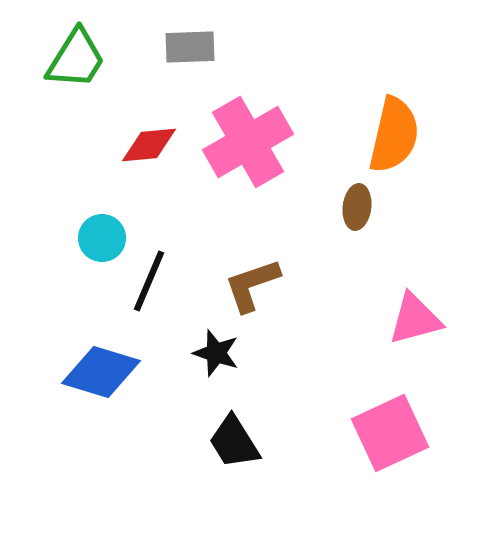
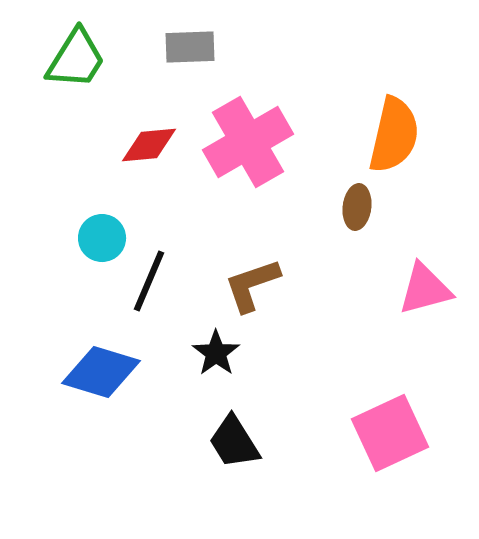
pink triangle: moved 10 px right, 30 px up
black star: rotated 18 degrees clockwise
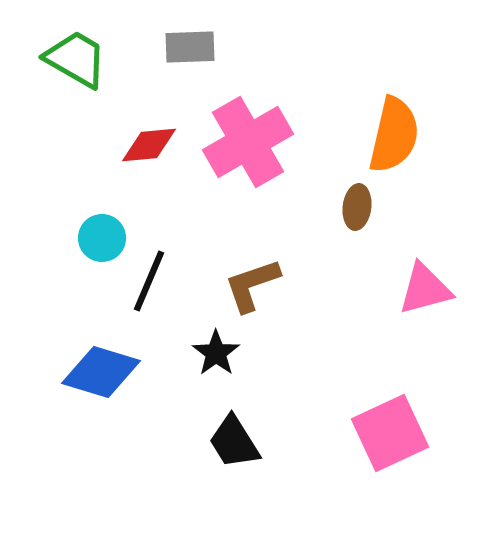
green trapezoid: rotated 92 degrees counterclockwise
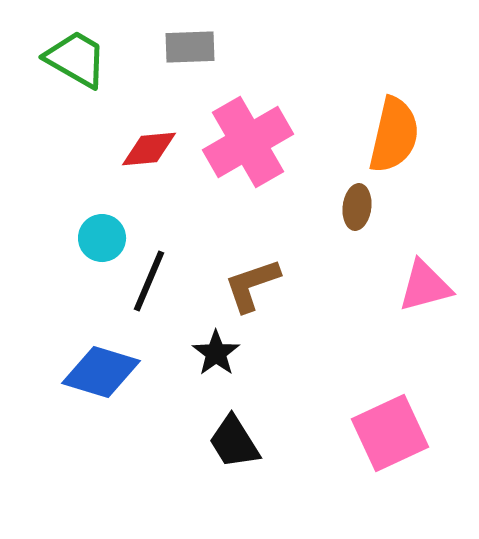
red diamond: moved 4 px down
pink triangle: moved 3 px up
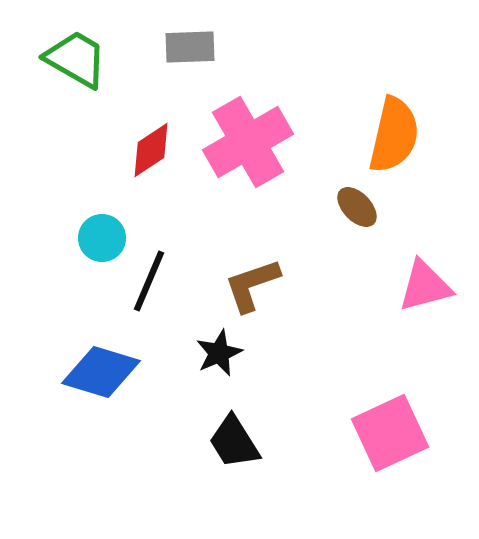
red diamond: moved 2 px right, 1 px down; rotated 28 degrees counterclockwise
brown ellipse: rotated 51 degrees counterclockwise
black star: moved 3 px right; rotated 12 degrees clockwise
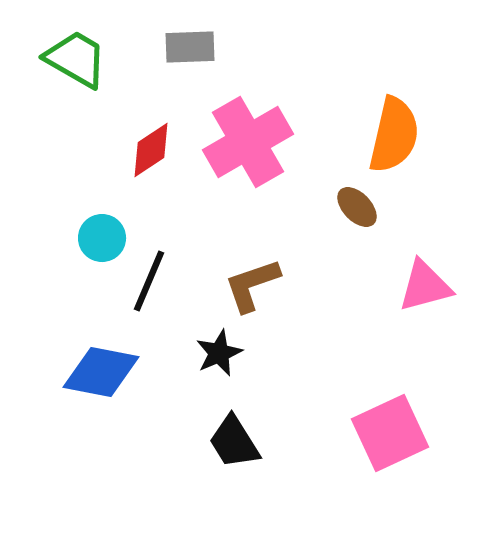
blue diamond: rotated 6 degrees counterclockwise
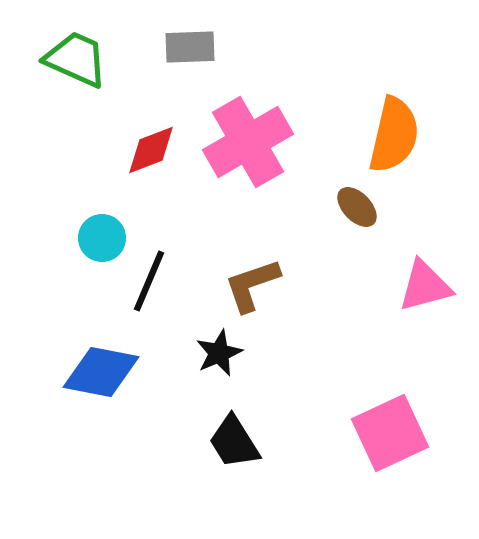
green trapezoid: rotated 6 degrees counterclockwise
red diamond: rotated 12 degrees clockwise
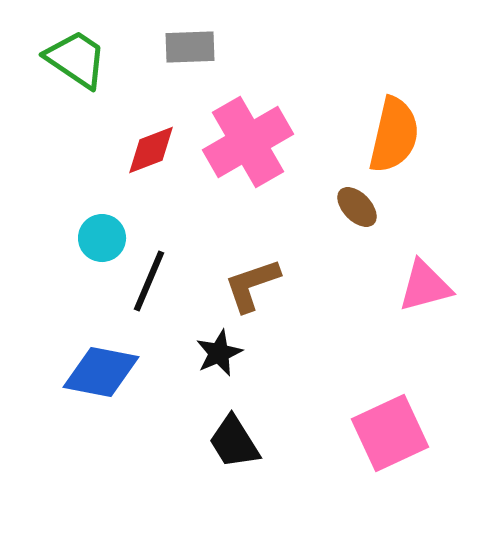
green trapezoid: rotated 10 degrees clockwise
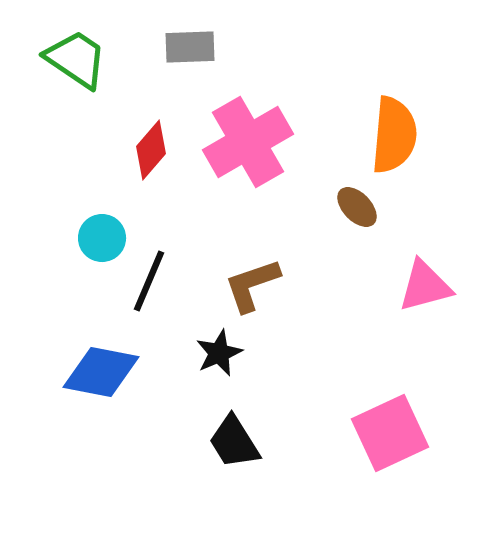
orange semicircle: rotated 8 degrees counterclockwise
red diamond: rotated 28 degrees counterclockwise
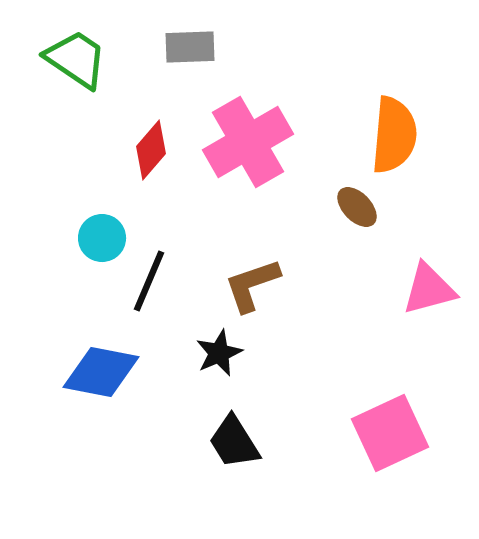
pink triangle: moved 4 px right, 3 px down
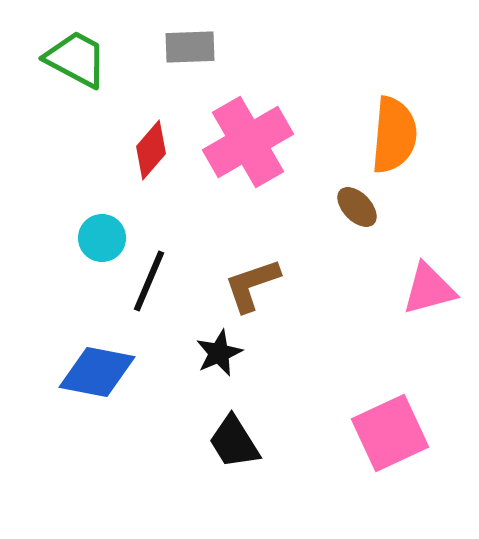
green trapezoid: rotated 6 degrees counterclockwise
blue diamond: moved 4 px left
